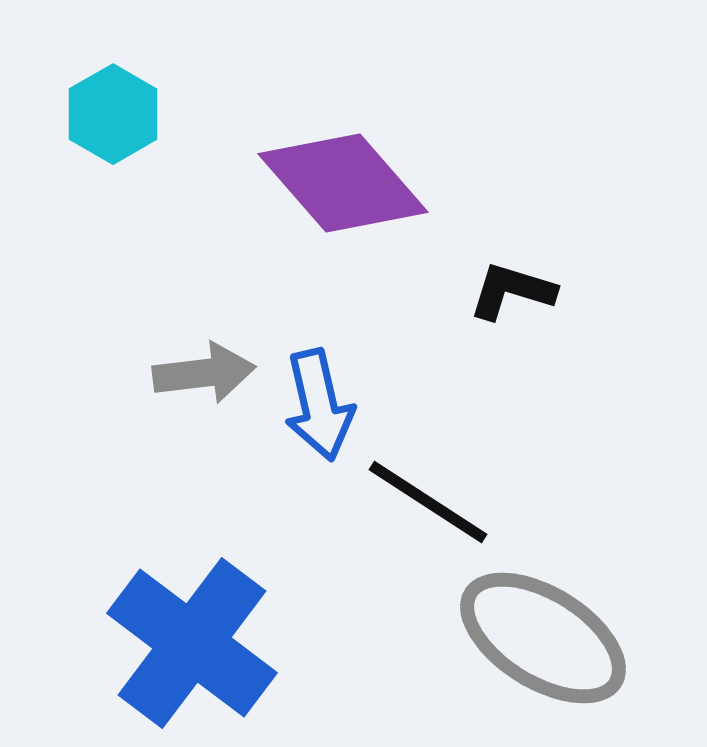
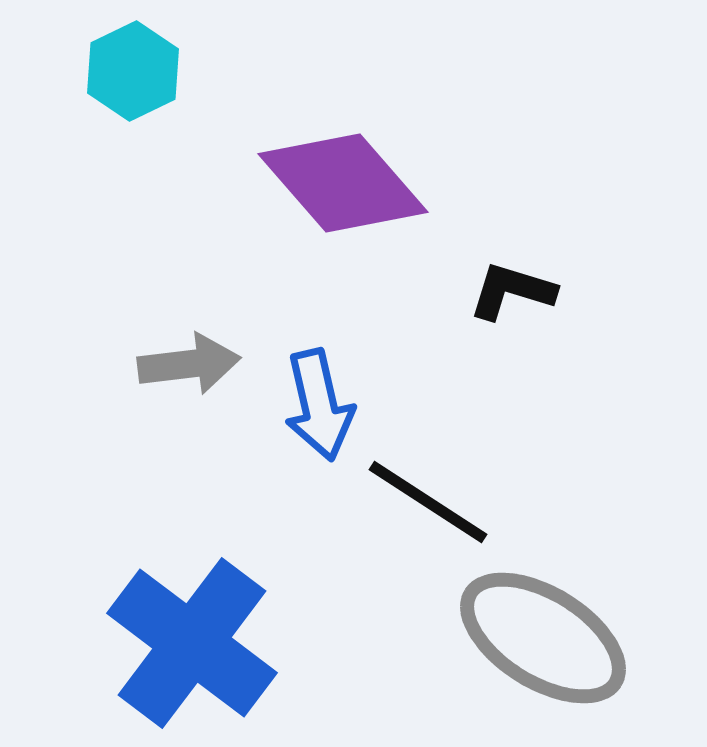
cyan hexagon: moved 20 px right, 43 px up; rotated 4 degrees clockwise
gray arrow: moved 15 px left, 9 px up
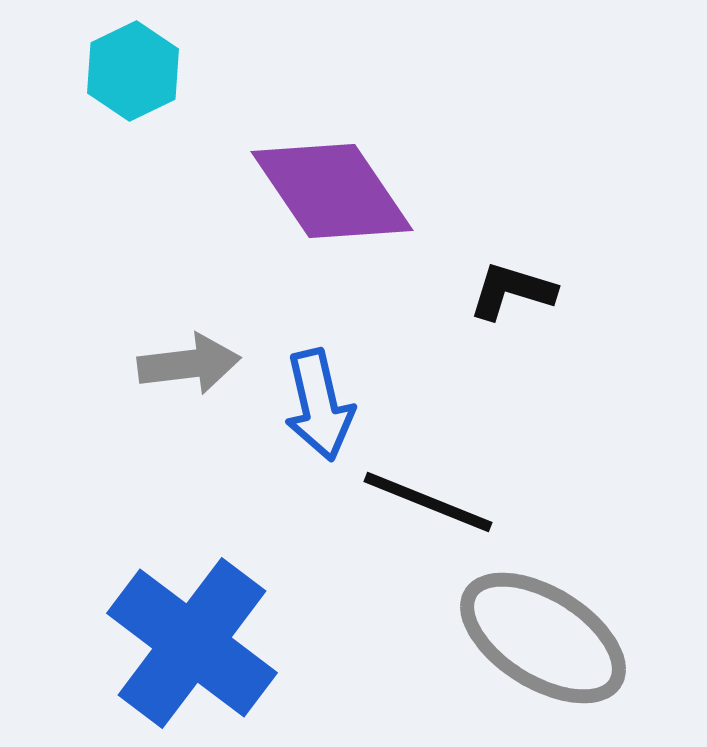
purple diamond: moved 11 px left, 8 px down; rotated 7 degrees clockwise
black line: rotated 11 degrees counterclockwise
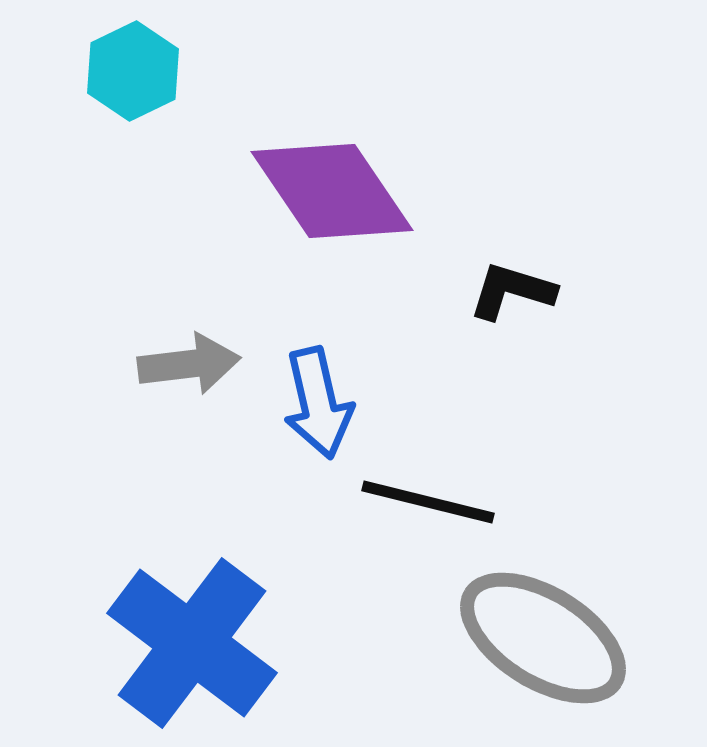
blue arrow: moved 1 px left, 2 px up
black line: rotated 8 degrees counterclockwise
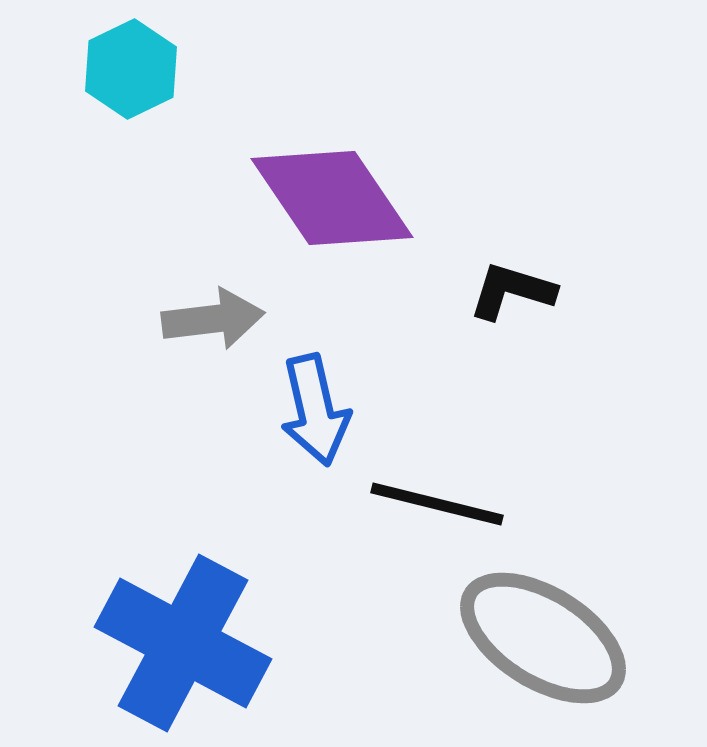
cyan hexagon: moved 2 px left, 2 px up
purple diamond: moved 7 px down
gray arrow: moved 24 px right, 45 px up
blue arrow: moved 3 px left, 7 px down
black line: moved 9 px right, 2 px down
blue cross: moved 9 px left; rotated 9 degrees counterclockwise
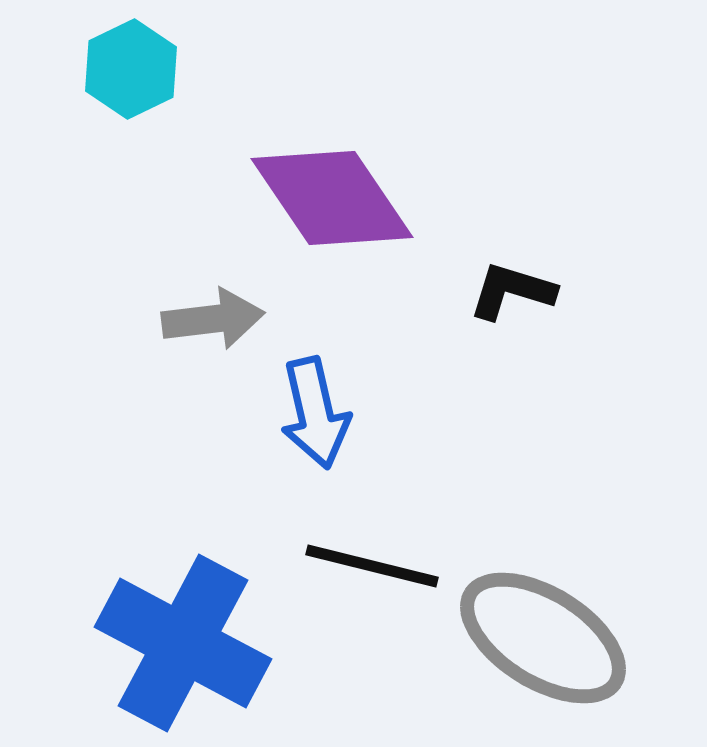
blue arrow: moved 3 px down
black line: moved 65 px left, 62 px down
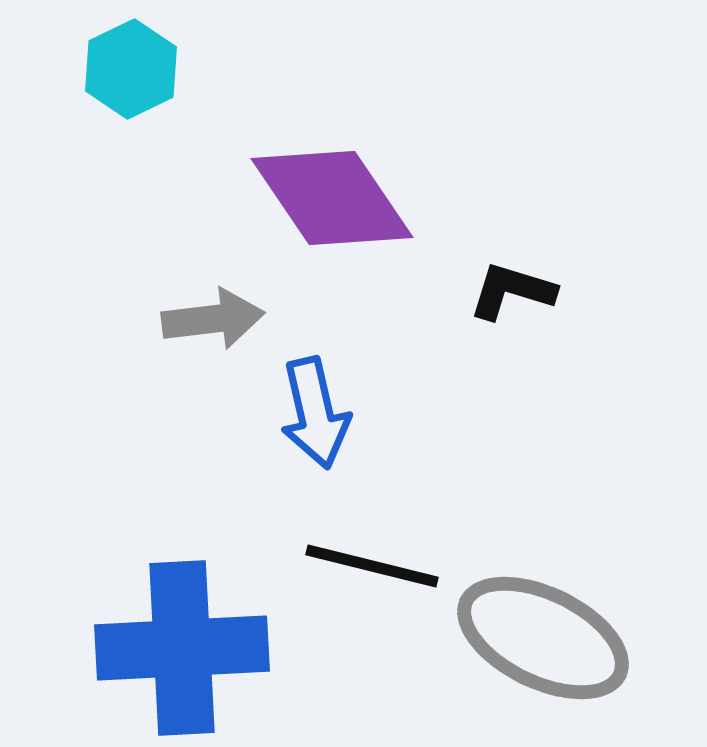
gray ellipse: rotated 6 degrees counterclockwise
blue cross: moved 1 px left, 5 px down; rotated 31 degrees counterclockwise
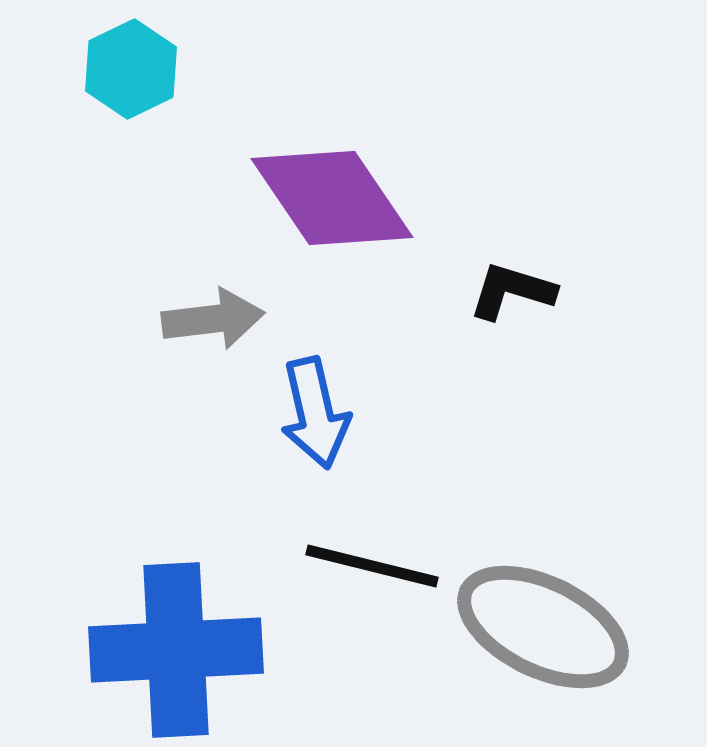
gray ellipse: moved 11 px up
blue cross: moved 6 px left, 2 px down
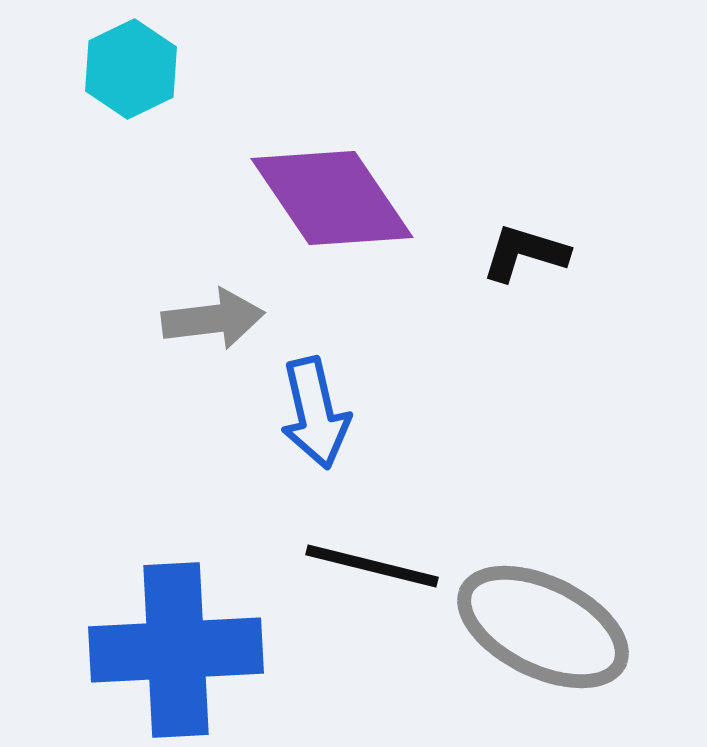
black L-shape: moved 13 px right, 38 px up
